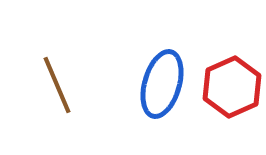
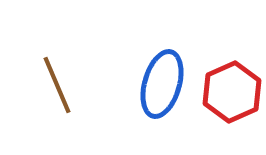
red hexagon: moved 5 px down
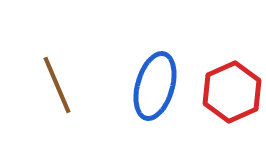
blue ellipse: moved 7 px left, 2 px down
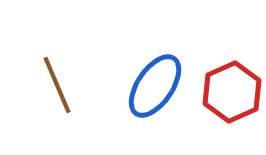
blue ellipse: rotated 18 degrees clockwise
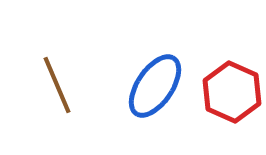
red hexagon: rotated 12 degrees counterclockwise
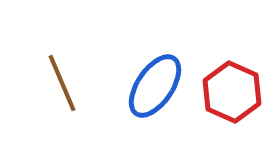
brown line: moved 5 px right, 2 px up
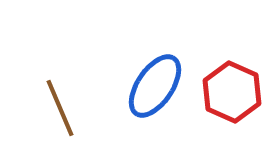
brown line: moved 2 px left, 25 px down
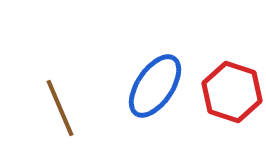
red hexagon: rotated 6 degrees counterclockwise
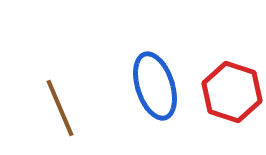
blue ellipse: rotated 52 degrees counterclockwise
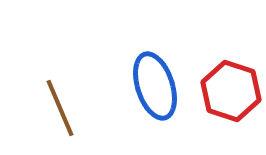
red hexagon: moved 1 px left, 1 px up
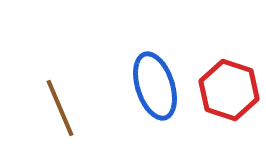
red hexagon: moved 2 px left, 1 px up
